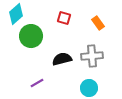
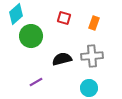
orange rectangle: moved 4 px left; rotated 56 degrees clockwise
purple line: moved 1 px left, 1 px up
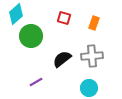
black semicircle: rotated 24 degrees counterclockwise
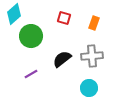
cyan diamond: moved 2 px left
purple line: moved 5 px left, 8 px up
